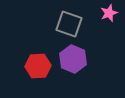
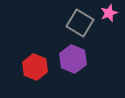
gray square: moved 11 px right, 1 px up; rotated 12 degrees clockwise
red hexagon: moved 3 px left, 1 px down; rotated 25 degrees clockwise
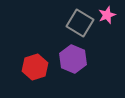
pink star: moved 2 px left, 2 px down
red hexagon: rotated 20 degrees clockwise
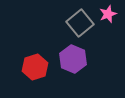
pink star: moved 1 px right, 1 px up
gray square: rotated 20 degrees clockwise
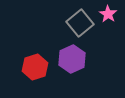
pink star: rotated 18 degrees counterclockwise
purple hexagon: moved 1 px left; rotated 12 degrees clockwise
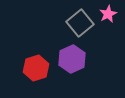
pink star: rotated 12 degrees clockwise
red hexagon: moved 1 px right, 1 px down
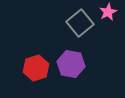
pink star: moved 2 px up
purple hexagon: moved 1 px left, 5 px down; rotated 24 degrees counterclockwise
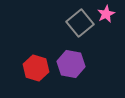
pink star: moved 2 px left, 2 px down
red hexagon: rotated 25 degrees counterclockwise
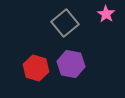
pink star: rotated 12 degrees counterclockwise
gray square: moved 15 px left
